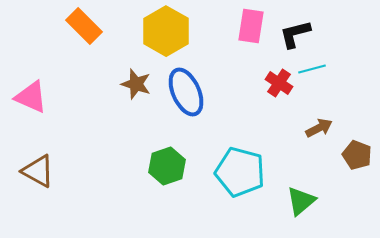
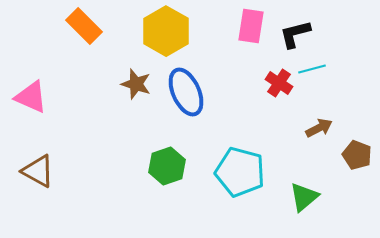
green triangle: moved 3 px right, 4 px up
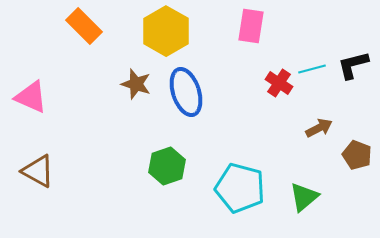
black L-shape: moved 58 px right, 31 px down
blue ellipse: rotated 6 degrees clockwise
cyan pentagon: moved 16 px down
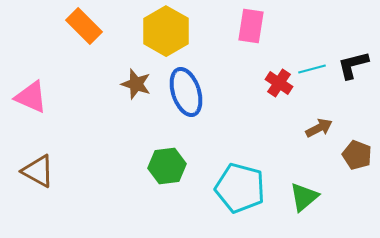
green hexagon: rotated 12 degrees clockwise
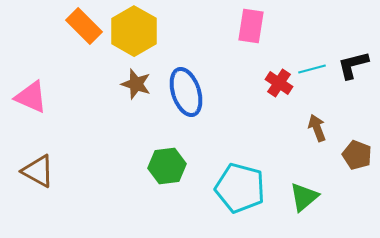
yellow hexagon: moved 32 px left
brown arrow: moved 2 px left; rotated 84 degrees counterclockwise
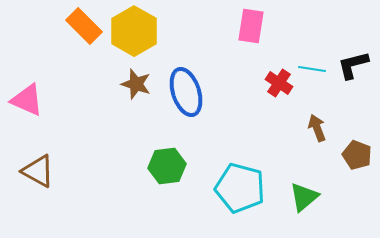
cyan line: rotated 24 degrees clockwise
pink triangle: moved 4 px left, 3 px down
